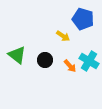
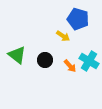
blue pentagon: moved 5 px left
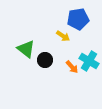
blue pentagon: rotated 25 degrees counterclockwise
green triangle: moved 9 px right, 6 px up
orange arrow: moved 2 px right, 1 px down
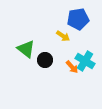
cyan cross: moved 4 px left
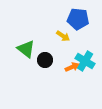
blue pentagon: rotated 15 degrees clockwise
orange arrow: rotated 72 degrees counterclockwise
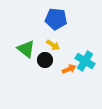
blue pentagon: moved 22 px left
yellow arrow: moved 10 px left, 9 px down
orange arrow: moved 3 px left, 2 px down
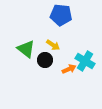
blue pentagon: moved 5 px right, 4 px up
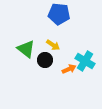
blue pentagon: moved 2 px left, 1 px up
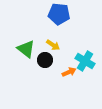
orange arrow: moved 3 px down
